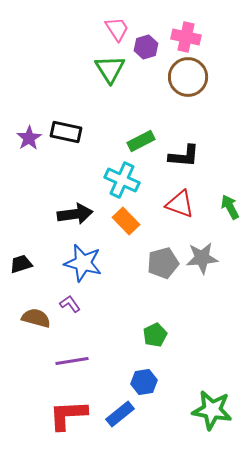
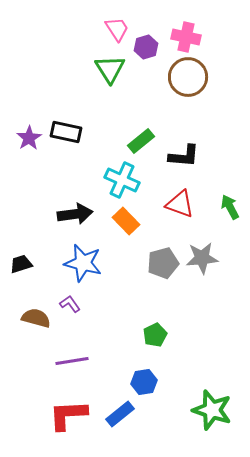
green rectangle: rotated 12 degrees counterclockwise
green star: rotated 9 degrees clockwise
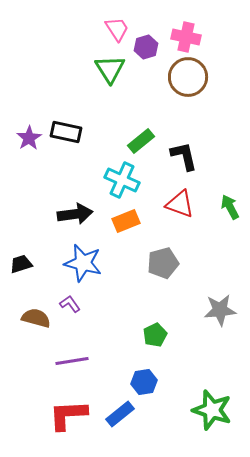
black L-shape: rotated 108 degrees counterclockwise
orange rectangle: rotated 68 degrees counterclockwise
gray star: moved 18 px right, 52 px down
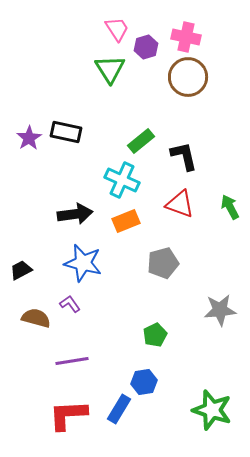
black trapezoid: moved 6 px down; rotated 10 degrees counterclockwise
blue rectangle: moved 1 px left, 5 px up; rotated 20 degrees counterclockwise
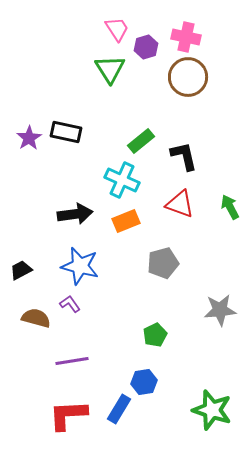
blue star: moved 3 px left, 3 px down
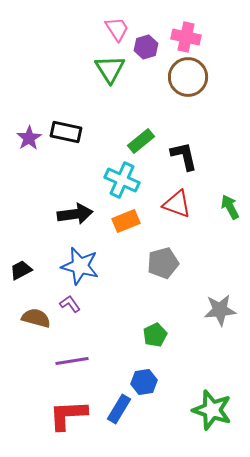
red triangle: moved 3 px left
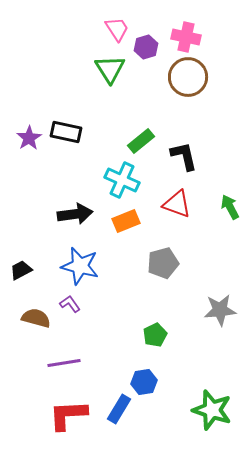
purple line: moved 8 px left, 2 px down
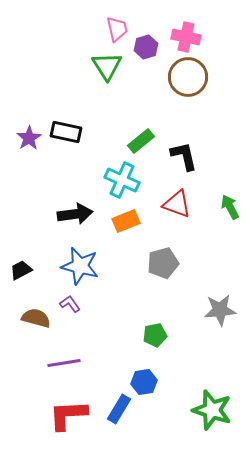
pink trapezoid: rotated 20 degrees clockwise
green triangle: moved 3 px left, 3 px up
green pentagon: rotated 15 degrees clockwise
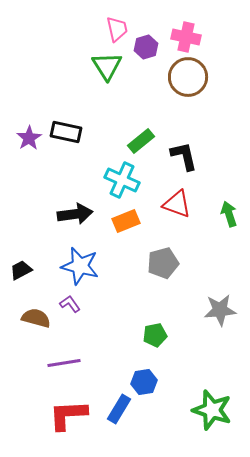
green arrow: moved 1 px left, 7 px down; rotated 10 degrees clockwise
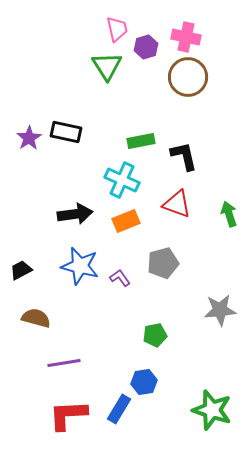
green rectangle: rotated 28 degrees clockwise
purple L-shape: moved 50 px right, 26 px up
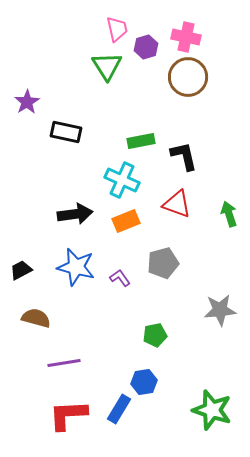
purple star: moved 2 px left, 36 px up
blue star: moved 4 px left, 1 px down
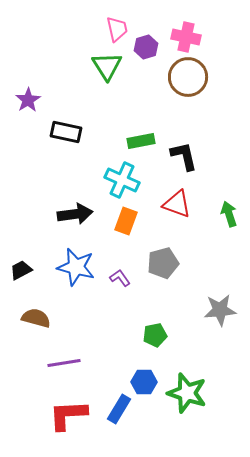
purple star: moved 1 px right, 2 px up
orange rectangle: rotated 48 degrees counterclockwise
blue hexagon: rotated 10 degrees clockwise
green star: moved 25 px left, 17 px up
